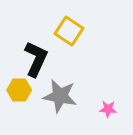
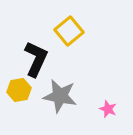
yellow square: rotated 16 degrees clockwise
yellow hexagon: rotated 10 degrees counterclockwise
pink star: rotated 18 degrees clockwise
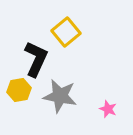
yellow square: moved 3 px left, 1 px down
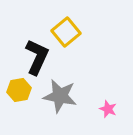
black L-shape: moved 1 px right, 2 px up
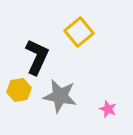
yellow square: moved 13 px right
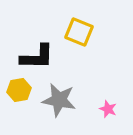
yellow square: rotated 28 degrees counterclockwise
black L-shape: rotated 66 degrees clockwise
gray star: moved 1 px left, 4 px down
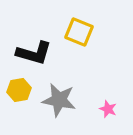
black L-shape: moved 3 px left, 4 px up; rotated 15 degrees clockwise
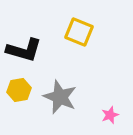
black L-shape: moved 10 px left, 3 px up
gray star: moved 1 px right, 3 px up; rotated 12 degrees clockwise
pink star: moved 2 px right, 6 px down; rotated 30 degrees clockwise
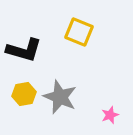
yellow hexagon: moved 5 px right, 4 px down
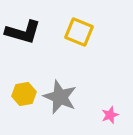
black L-shape: moved 1 px left, 18 px up
